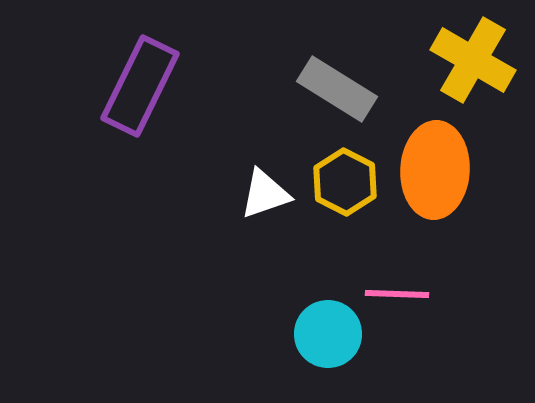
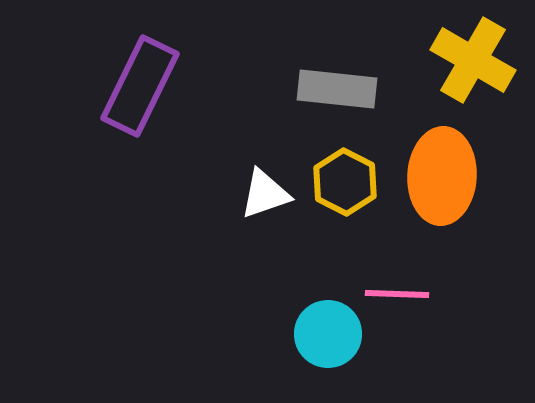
gray rectangle: rotated 26 degrees counterclockwise
orange ellipse: moved 7 px right, 6 px down
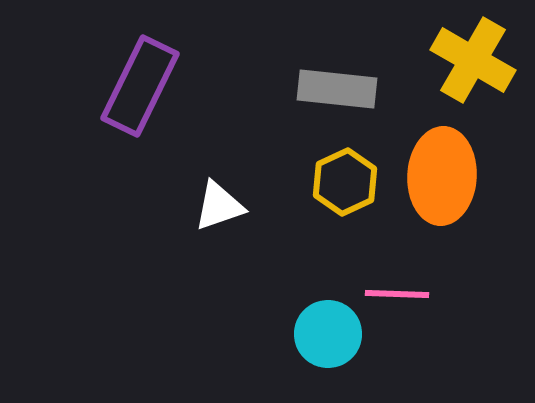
yellow hexagon: rotated 8 degrees clockwise
white triangle: moved 46 px left, 12 px down
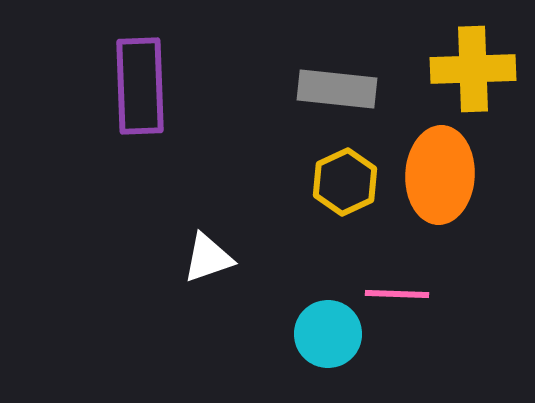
yellow cross: moved 9 px down; rotated 32 degrees counterclockwise
purple rectangle: rotated 28 degrees counterclockwise
orange ellipse: moved 2 px left, 1 px up
white triangle: moved 11 px left, 52 px down
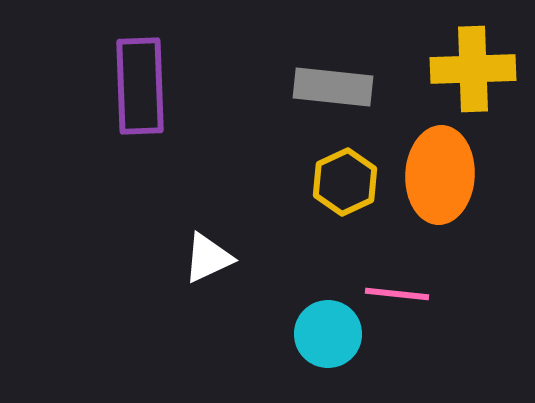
gray rectangle: moved 4 px left, 2 px up
white triangle: rotated 6 degrees counterclockwise
pink line: rotated 4 degrees clockwise
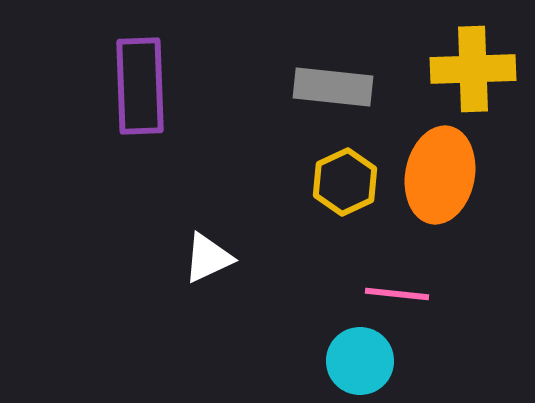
orange ellipse: rotated 8 degrees clockwise
cyan circle: moved 32 px right, 27 px down
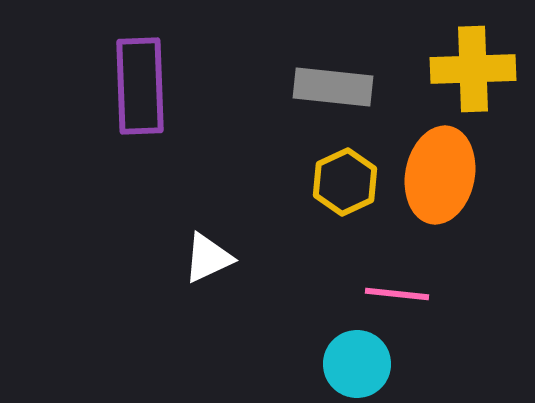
cyan circle: moved 3 px left, 3 px down
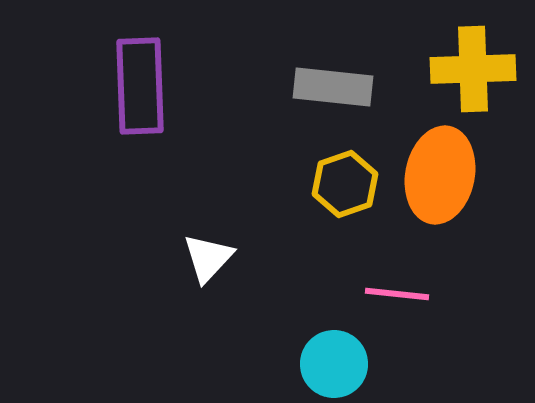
yellow hexagon: moved 2 px down; rotated 6 degrees clockwise
white triangle: rotated 22 degrees counterclockwise
cyan circle: moved 23 px left
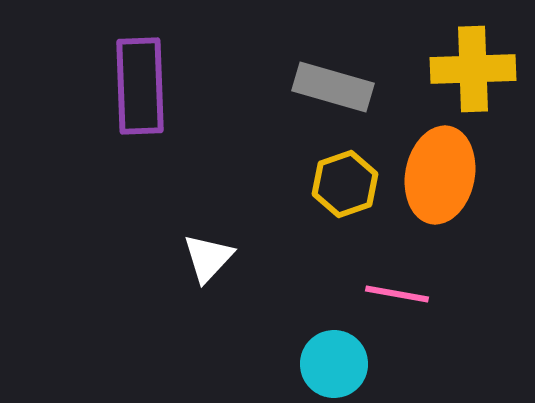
gray rectangle: rotated 10 degrees clockwise
pink line: rotated 4 degrees clockwise
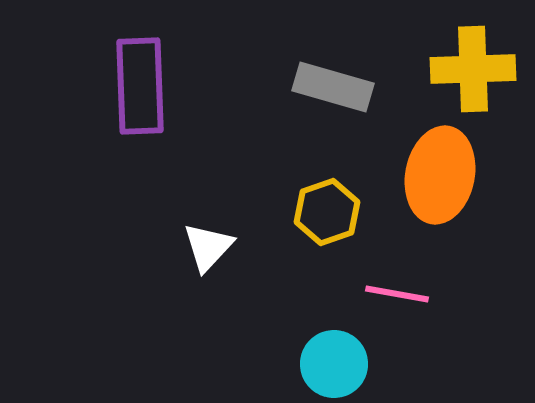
yellow hexagon: moved 18 px left, 28 px down
white triangle: moved 11 px up
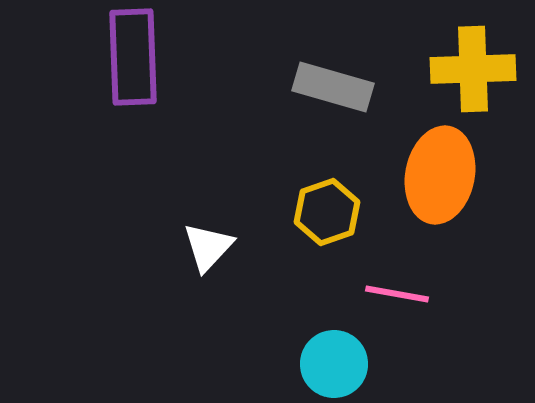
purple rectangle: moved 7 px left, 29 px up
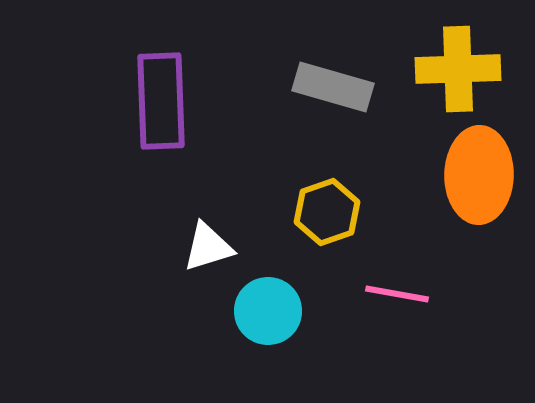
purple rectangle: moved 28 px right, 44 px down
yellow cross: moved 15 px left
orange ellipse: moved 39 px right; rotated 10 degrees counterclockwise
white triangle: rotated 30 degrees clockwise
cyan circle: moved 66 px left, 53 px up
